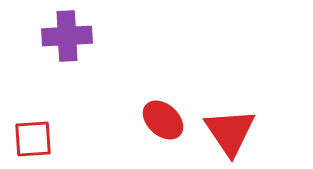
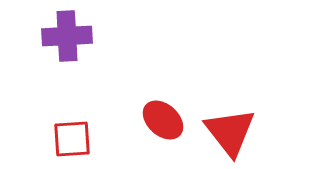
red triangle: rotated 4 degrees counterclockwise
red square: moved 39 px right
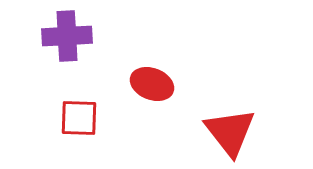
red ellipse: moved 11 px left, 36 px up; rotated 21 degrees counterclockwise
red square: moved 7 px right, 21 px up; rotated 6 degrees clockwise
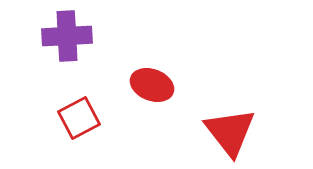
red ellipse: moved 1 px down
red square: rotated 30 degrees counterclockwise
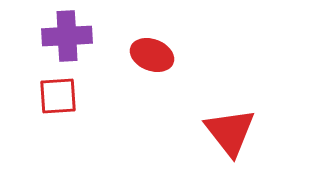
red ellipse: moved 30 px up
red square: moved 21 px left, 22 px up; rotated 24 degrees clockwise
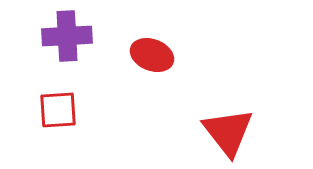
red square: moved 14 px down
red triangle: moved 2 px left
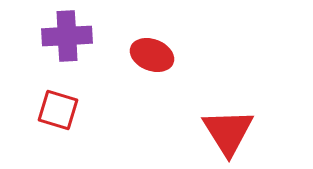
red square: rotated 21 degrees clockwise
red triangle: rotated 6 degrees clockwise
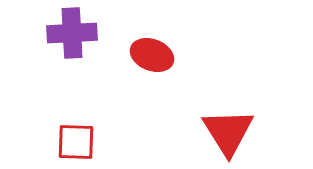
purple cross: moved 5 px right, 3 px up
red square: moved 18 px right, 32 px down; rotated 15 degrees counterclockwise
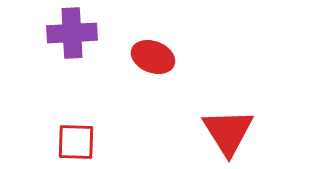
red ellipse: moved 1 px right, 2 px down
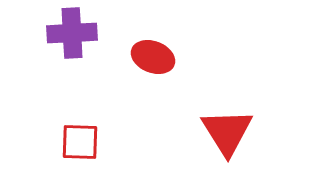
red triangle: moved 1 px left
red square: moved 4 px right
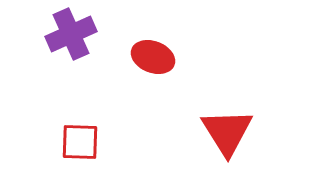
purple cross: moved 1 px left, 1 px down; rotated 21 degrees counterclockwise
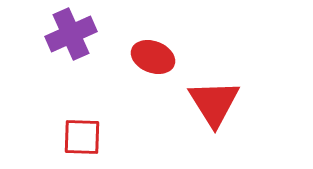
red triangle: moved 13 px left, 29 px up
red square: moved 2 px right, 5 px up
